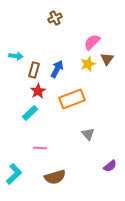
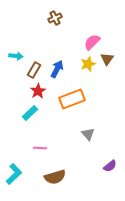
brown rectangle: rotated 14 degrees clockwise
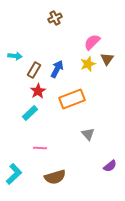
cyan arrow: moved 1 px left
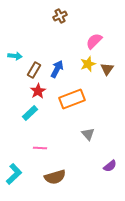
brown cross: moved 5 px right, 2 px up
pink semicircle: moved 2 px right, 1 px up
brown triangle: moved 10 px down
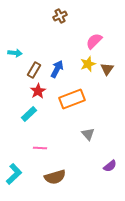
cyan arrow: moved 3 px up
cyan rectangle: moved 1 px left, 1 px down
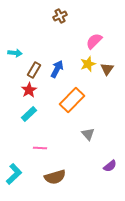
red star: moved 9 px left, 1 px up
orange rectangle: moved 1 px down; rotated 25 degrees counterclockwise
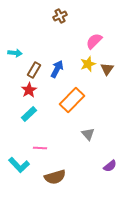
cyan L-shape: moved 5 px right, 9 px up; rotated 90 degrees clockwise
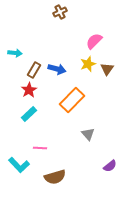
brown cross: moved 4 px up
blue arrow: rotated 78 degrees clockwise
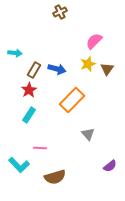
cyan rectangle: moved 1 px down; rotated 14 degrees counterclockwise
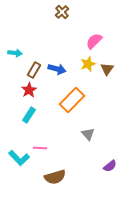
brown cross: moved 2 px right; rotated 16 degrees counterclockwise
cyan L-shape: moved 7 px up
